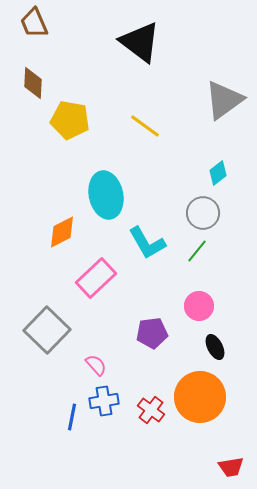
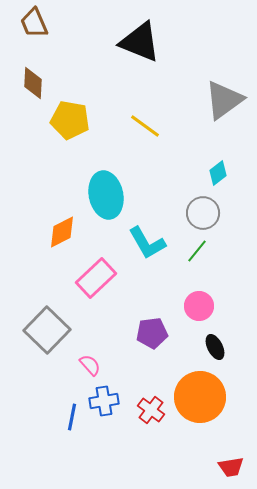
black triangle: rotated 15 degrees counterclockwise
pink semicircle: moved 6 px left
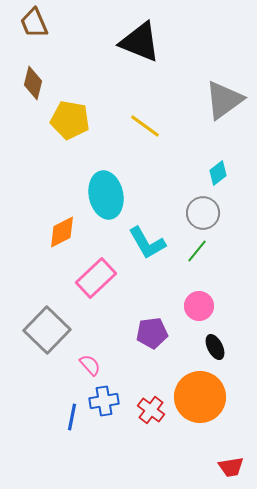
brown diamond: rotated 12 degrees clockwise
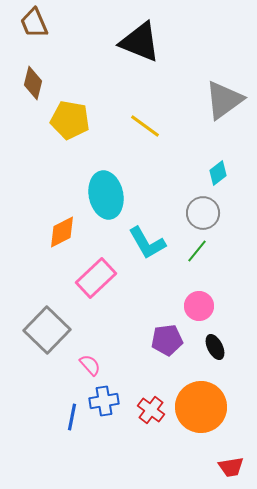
purple pentagon: moved 15 px right, 7 px down
orange circle: moved 1 px right, 10 px down
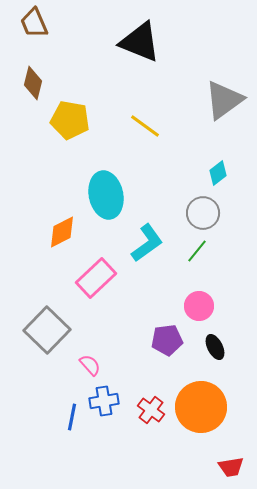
cyan L-shape: rotated 96 degrees counterclockwise
